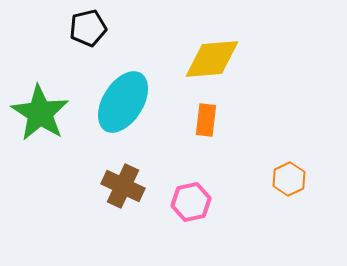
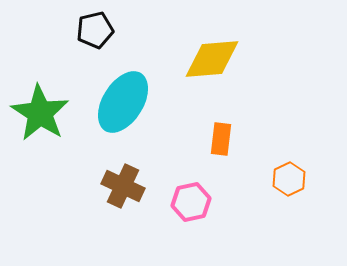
black pentagon: moved 7 px right, 2 px down
orange rectangle: moved 15 px right, 19 px down
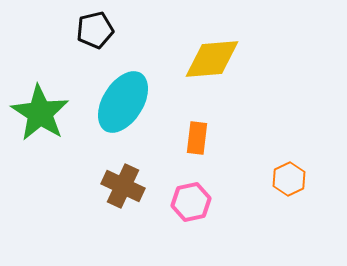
orange rectangle: moved 24 px left, 1 px up
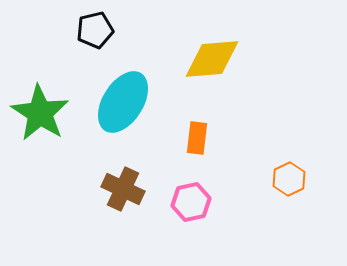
brown cross: moved 3 px down
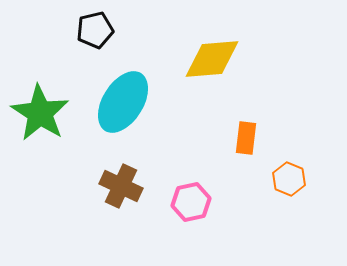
orange rectangle: moved 49 px right
orange hexagon: rotated 12 degrees counterclockwise
brown cross: moved 2 px left, 3 px up
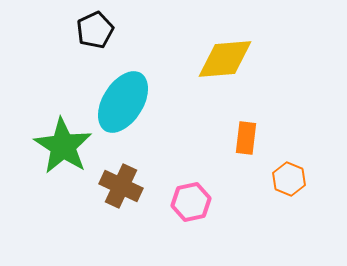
black pentagon: rotated 12 degrees counterclockwise
yellow diamond: moved 13 px right
green star: moved 23 px right, 33 px down
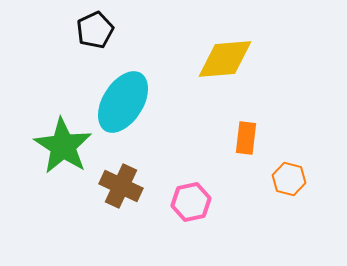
orange hexagon: rotated 8 degrees counterclockwise
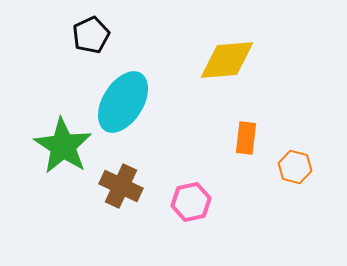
black pentagon: moved 4 px left, 5 px down
yellow diamond: moved 2 px right, 1 px down
orange hexagon: moved 6 px right, 12 px up
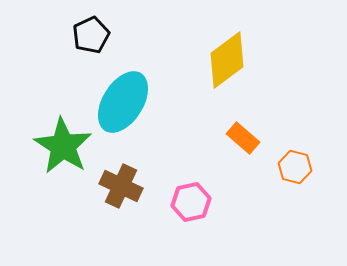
yellow diamond: rotated 32 degrees counterclockwise
orange rectangle: moved 3 px left; rotated 56 degrees counterclockwise
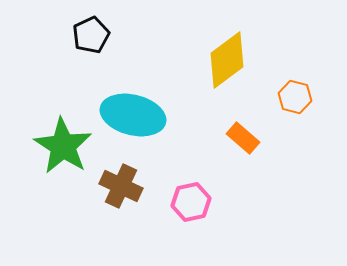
cyan ellipse: moved 10 px right, 13 px down; rotated 72 degrees clockwise
orange hexagon: moved 70 px up
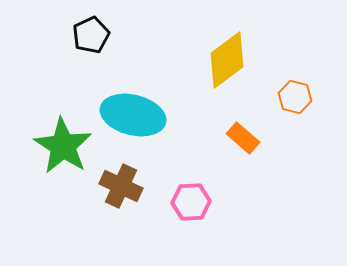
pink hexagon: rotated 9 degrees clockwise
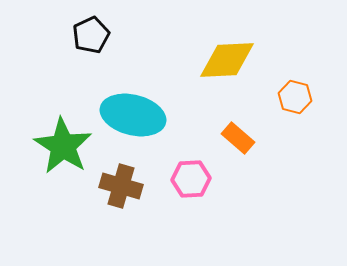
yellow diamond: rotated 34 degrees clockwise
orange rectangle: moved 5 px left
brown cross: rotated 9 degrees counterclockwise
pink hexagon: moved 23 px up
